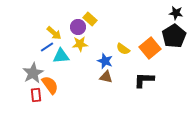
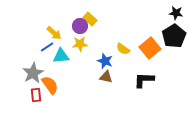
purple circle: moved 2 px right, 1 px up
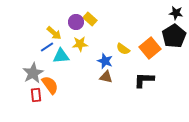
purple circle: moved 4 px left, 4 px up
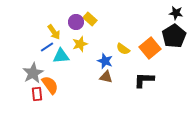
yellow arrow: moved 1 px up; rotated 14 degrees clockwise
yellow star: rotated 14 degrees counterclockwise
red rectangle: moved 1 px right, 1 px up
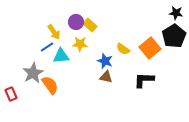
yellow rectangle: moved 6 px down
yellow star: rotated 21 degrees clockwise
red rectangle: moved 26 px left; rotated 16 degrees counterclockwise
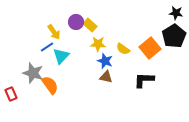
yellow star: moved 18 px right
cyan triangle: rotated 42 degrees counterclockwise
gray star: rotated 25 degrees counterclockwise
